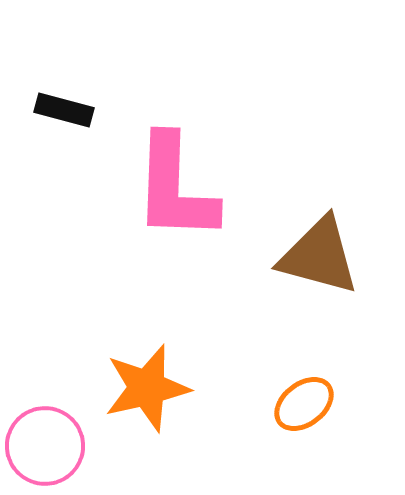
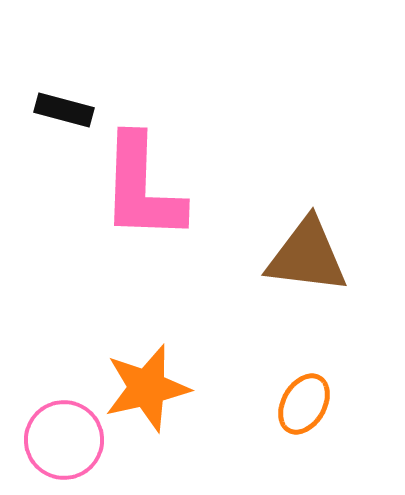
pink L-shape: moved 33 px left
brown triangle: moved 12 px left; rotated 8 degrees counterclockwise
orange ellipse: rotated 22 degrees counterclockwise
pink circle: moved 19 px right, 6 px up
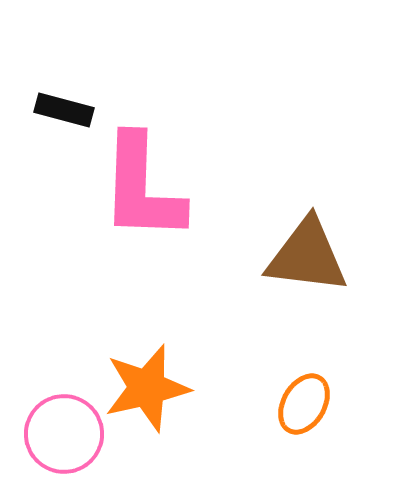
pink circle: moved 6 px up
